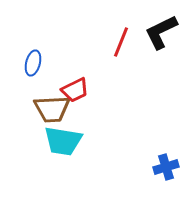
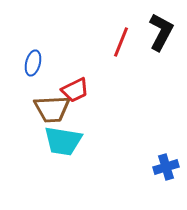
black L-shape: rotated 144 degrees clockwise
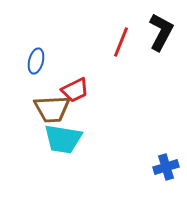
blue ellipse: moved 3 px right, 2 px up
cyan trapezoid: moved 2 px up
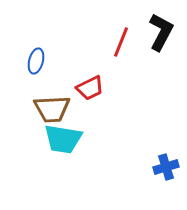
red trapezoid: moved 15 px right, 2 px up
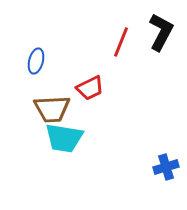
cyan trapezoid: moved 1 px right, 1 px up
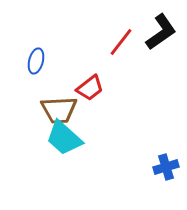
black L-shape: rotated 27 degrees clockwise
red line: rotated 16 degrees clockwise
red trapezoid: rotated 12 degrees counterclockwise
brown trapezoid: moved 7 px right, 1 px down
cyan trapezoid: rotated 33 degrees clockwise
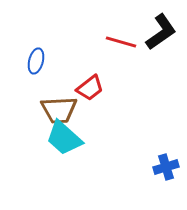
red line: rotated 68 degrees clockwise
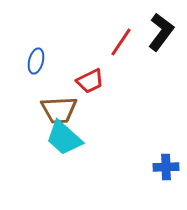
black L-shape: rotated 18 degrees counterclockwise
red line: rotated 72 degrees counterclockwise
red trapezoid: moved 7 px up; rotated 12 degrees clockwise
blue cross: rotated 15 degrees clockwise
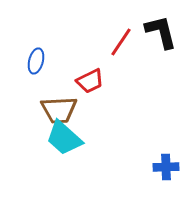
black L-shape: rotated 51 degrees counterclockwise
